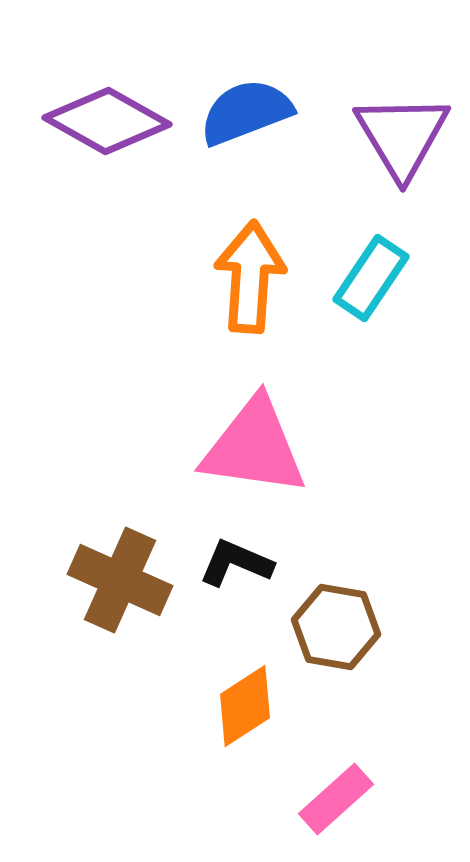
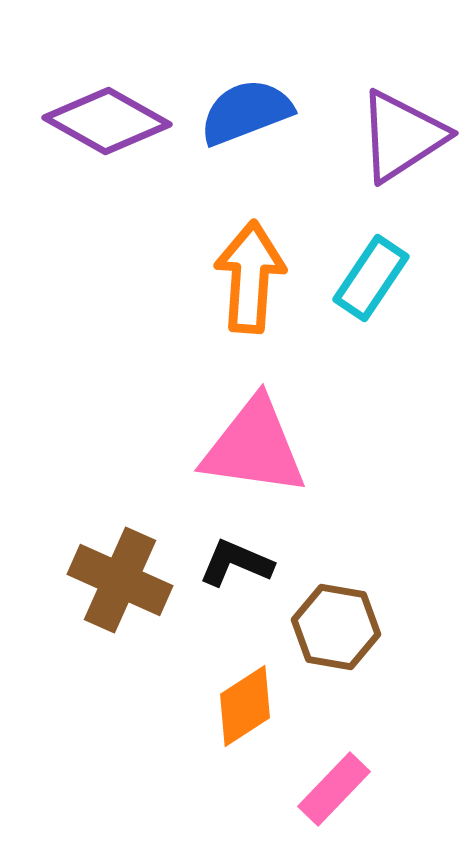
purple triangle: rotated 28 degrees clockwise
pink rectangle: moved 2 px left, 10 px up; rotated 4 degrees counterclockwise
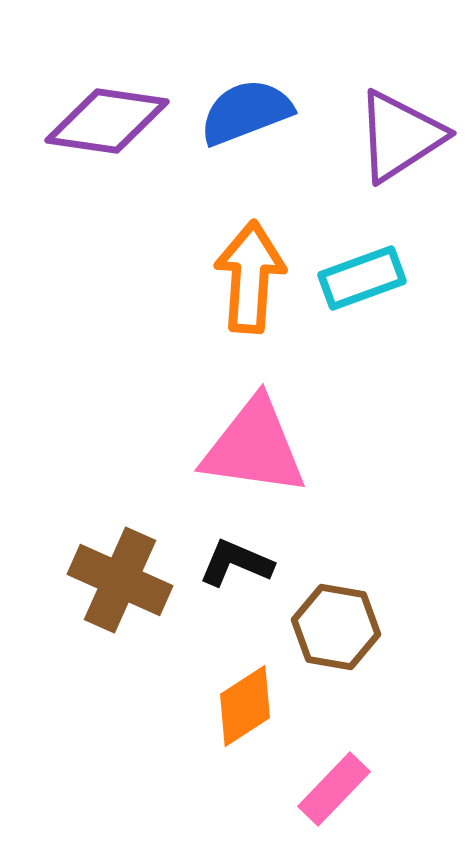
purple diamond: rotated 21 degrees counterclockwise
purple triangle: moved 2 px left
cyan rectangle: moved 9 px left; rotated 36 degrees clockwise
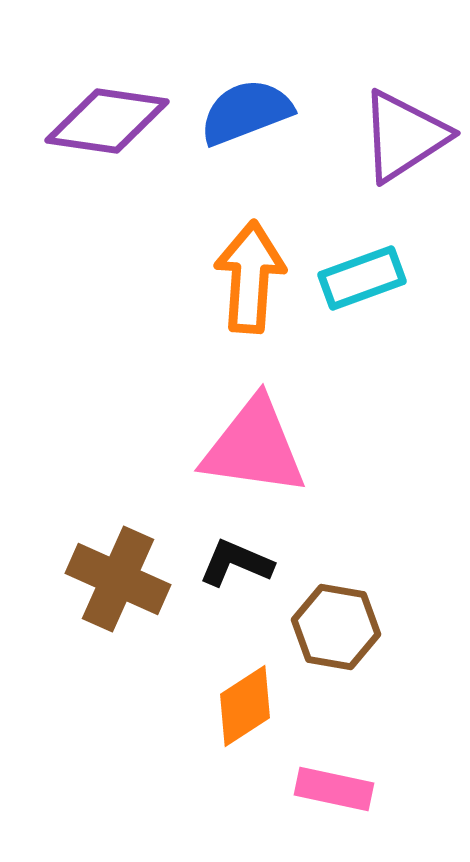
purple triangle: moved 4 px right
brown cross: moved 2 px left, 1 px up
pink rectangle: rotated 58 degrees clockwise
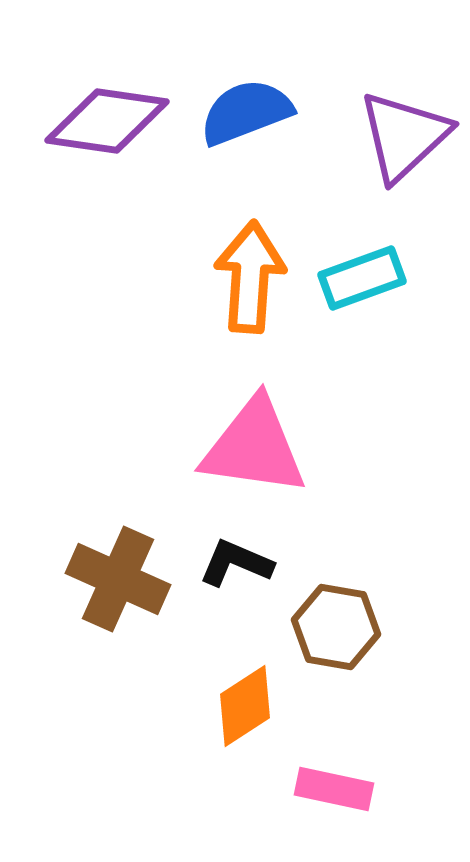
purple triangle: rotated 10 degrees counterclockwise
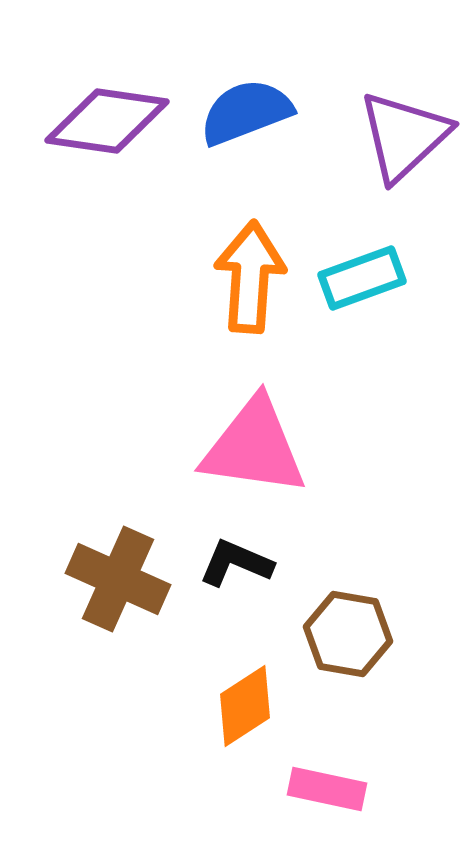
brown hexagon: moved 12 px right, 7 px down
pink rectangle: moved 7 px left
